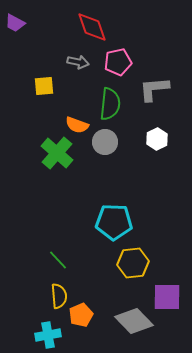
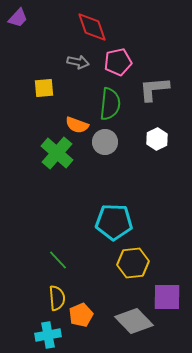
purple trapezoid: moved 3 px right, 5 px up; rotated 75 degrees counterclockwise
yellow square: moved 2 px down
yellow semicircle: moved 2 px left, 2 px down
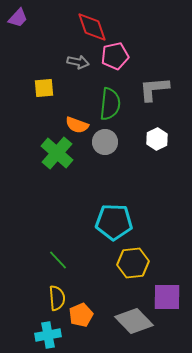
pink pentagon: moved 3 px left, 6 px up
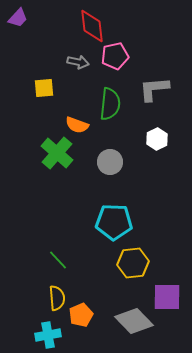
red diamond: moved 1 px up; rotated 12 degrees clockwise
gray circle: moved 5 px right, 20 px down
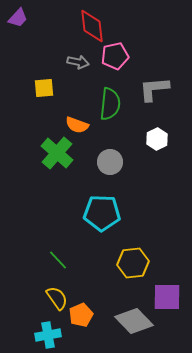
cyan pentagon: moved 12 px left, 9 px up
yellow semicircle: rotated 30 degrees counterclockwise
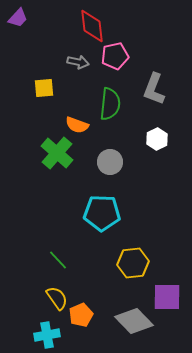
gray L-shape: rotated 64 degrees counterclockwise
cyan cross: moved 1 px left
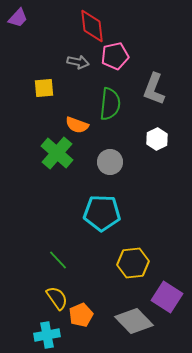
purple square: rotated 32 degrees clockwise
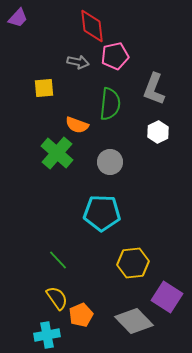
white hexagon: moved 1 px right, 7 px up
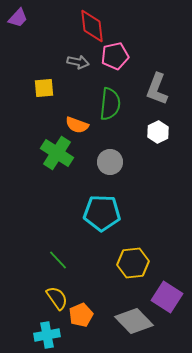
gray L-shape: moved 3 px right
green cross: rotated 8 degrees counterclockwise
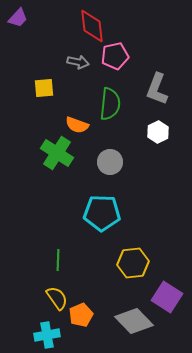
green line: rotated 45 degrees clockwise
